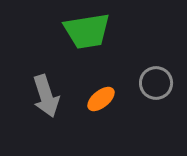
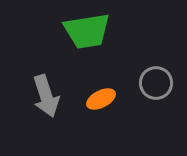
orange ellipse: rotated 12 degrees clockwise
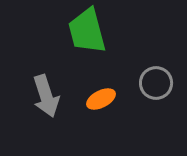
green trapezoid: rotated 84 degrees clockwise
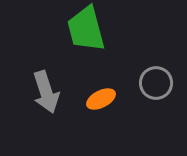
green trapezoid: moved 1 px left, 2 px up
gray arrow: moved 4 px up
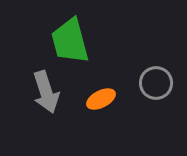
green trapezoid: moved 16 px left, 12 px down
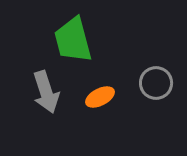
green trapezoid: moved 3 px right, 1 px up
orange ellipse: moved 1 px left, 2 px up
